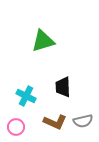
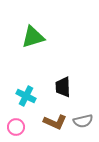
green triangle: moved 10 px left, 4 px up
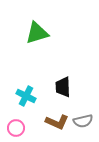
green triangle: moved 4 px right, 4 px up
brown L-shape: moved 2 px right
pink circle: moved 1 px down
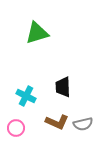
gray semicircle: moved 3 px down
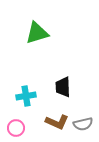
cyan cross: rotated 36 degrees counterclockwise
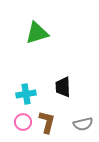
cyan cross: moved 2 px up
brown L-shape: moved 10 px left; rotated 100 degrees counterclockwise
pink circle: moved 7 px right, 6 px up
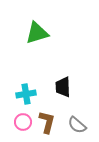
gray semicircle: moved 6 px left, 1 px down; rotated 54 degrees clockwise
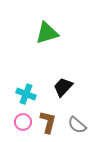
green triangle: moved 10 px right
black trapezoid: rotated 45 degrees clockwise
cyan cross: rotated 30 degrees clockwise
brown L-shape: moved 1 px right
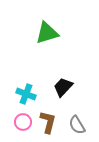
gray semicircle: rotated 18 degrees clockwise
